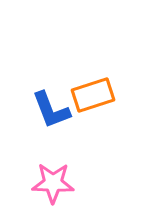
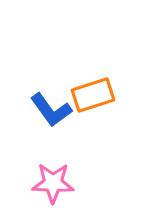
blue L-shape: rotated 15 degrees counterclockwise
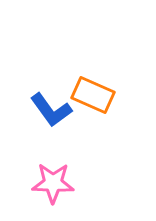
orange rectangle: rotated 42 degrees clockwise
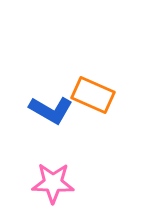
blue L-shape: rotated 24 degrees counterclockwise
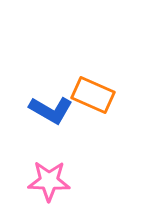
pink star: moved 4 px left, 2 px up
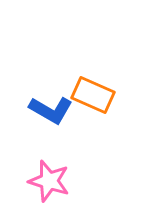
pink star: rotated 15 degrees clockwise
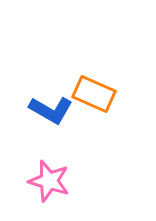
orange rectangle: moved 1 px right, 1 px up
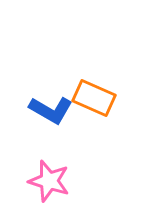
orange rectangle: moved 4 px down
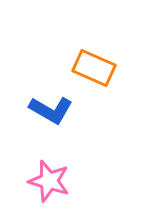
orange rectangle: moved 30 px up
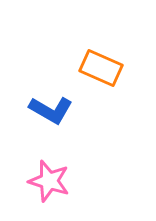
orange rectangle: moved 7 px right
